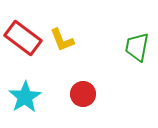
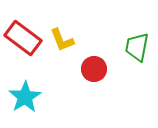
red circle: moved 11 px right, 25 px up
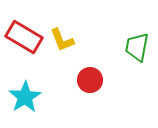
red rectangle: moved 1 px right, 1 px up; rotated 6 degrees counterclockwise
red circle: moved 4 px left, 11 px down
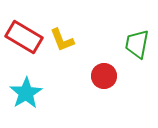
green trapezoid: moved 3 px up
red circle: moved 14 px right, 4 px up
cyan star: moved 1 px right, 4 px up
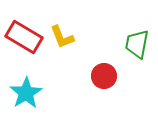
yellow L-shape: moved 3 px up
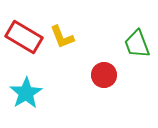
green trapezoid: rotated 32 degrees counterclockwise
red circle: moved 1 px up
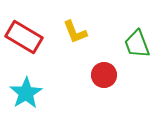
yellow L-shape: moved 13 px right, 5 px up
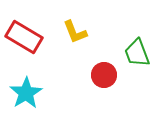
green trapezoid: moved 9 px down
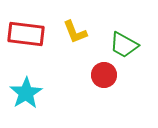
red rectangle: moved 2 px right, 3 px up; rotated 24 degrees counterclockwise
green trapezoid: moved 13 px left, 8 px up; rotated 40 degrees counterclockwise
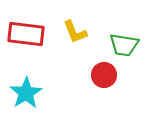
green trapezoid: rotated 20 degrees counterclockwise
